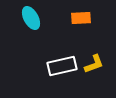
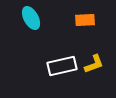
orange rectangle: moved 4 px right, 2 px down
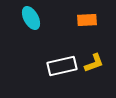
orange rectangle: moved 2 px right
yellow L-shape: moved 1 px up
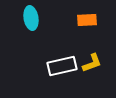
cyan ellipse: rotated 20 degrees clockwise
yellow L-shape: moved 2 px left
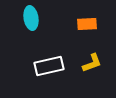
orange rectangle: moved 4 px down
white rectangle: moved 13 px left
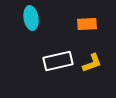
white rectangle: moved 9 px right, 5 px up
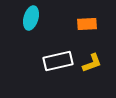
cyan ellipse: rotated 25 degrees clockwise
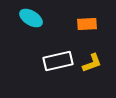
cyan ellipse: rotated 75 degrees counterclockwise
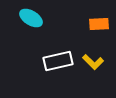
orange rectangle: moved 12 px right
yellow L-shape: moved 1 px right, 1 px up; rotated 65 degrees clockwise
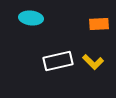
cyan ellipse: rotated 25 degrees counterclockwise
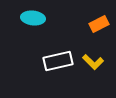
cyan ellipse: moved 2 px right
orange rectangle: rotated 24 degrees counterclockwise
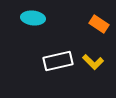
orange rectangle: rotated 60 degrees clockwise
